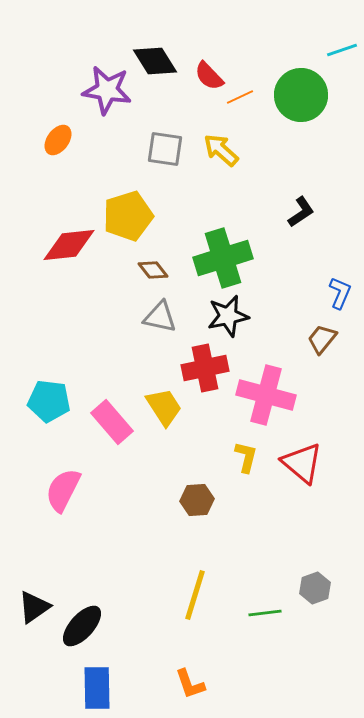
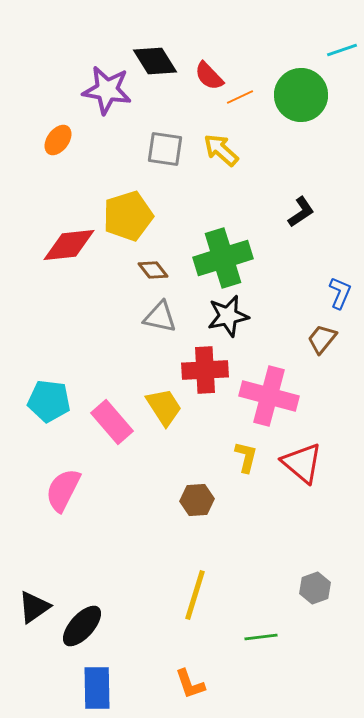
red cross: moved 2 px down; rotated 9 degrees clockwise
pink cross: moved 3 px right, 1 px down
green line: moved 4 px left, 24 px down
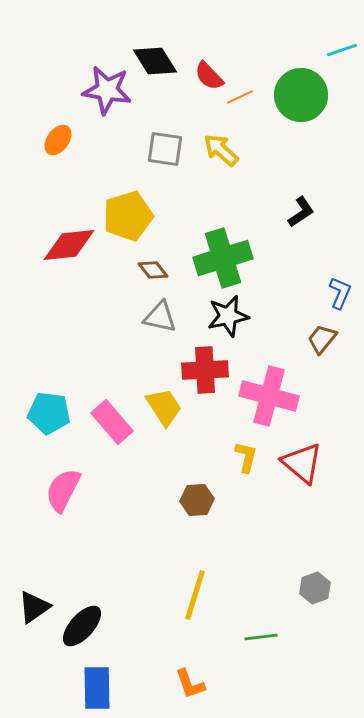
cyan pentagon: moved 12 px down
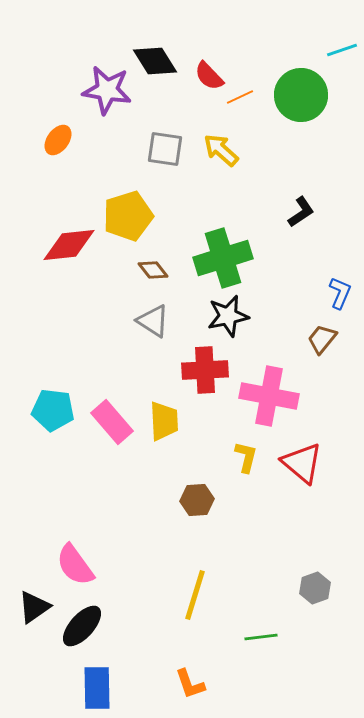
gray triangle: moved 7 px left, 4 px down; rotated 21 degrees clockwise
pink cross: rotated 4 degrees counterclockwise
yellow trapezoid: moved 14 px down; rotated 30 degrees clockwise
cyan pentagon: moved 4 px right, 3 px up
pink semicircle: moved 12 px right, 75 px down; rotated 63 degrees counterclockwise
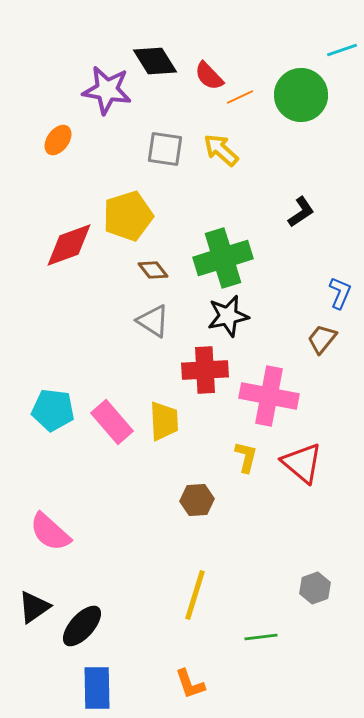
red diamond: rotated 14 degrees counterclockwise
pink semicircle: moved 25 px left, 33 px up; rotated 12 degrees counterclockwise
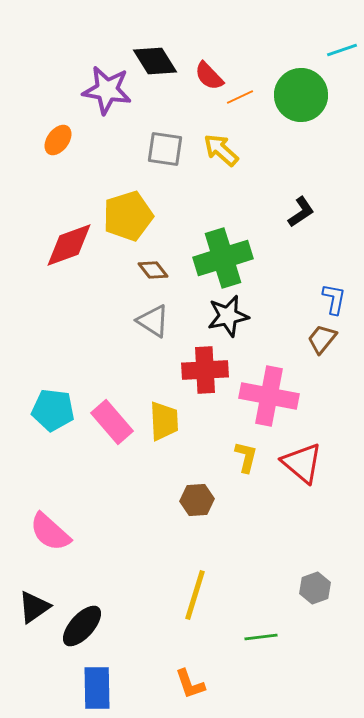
blue L-shape: moved 6 px left, 6 px down; rotated 12 degrees counterclockwise
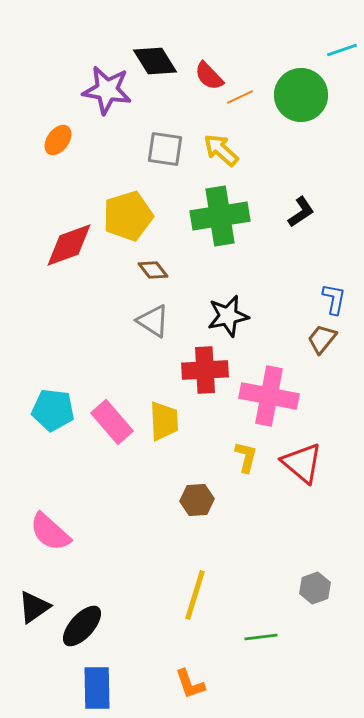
green cross: moved 3 px left, 42 px up; rotated 8 degrees clockwise
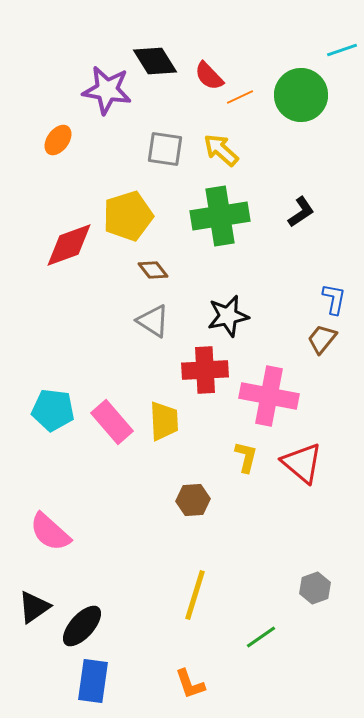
brown hexagon: moved 4 px left
green line: rotated 28 degrees counterclockwise
blue rectangle: moved 4 px left, 7 px up; rotated 9 degrees clockwise
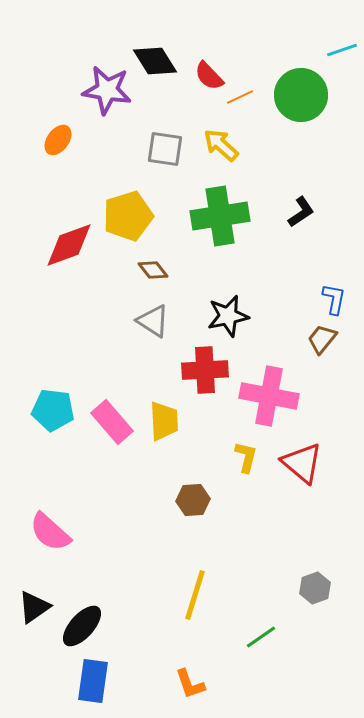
yellow arrow: moved 5 px up
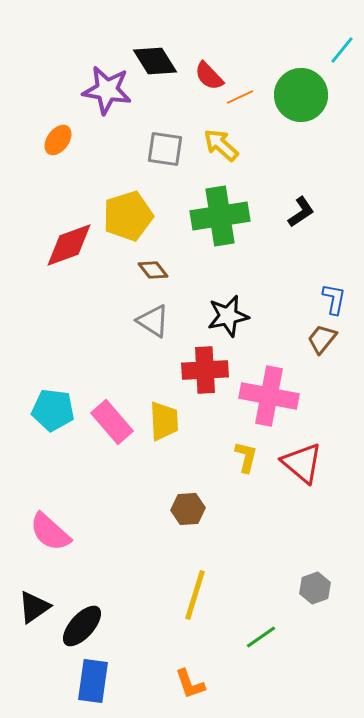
cyan line: rotated 32 degrees counterclockwise
brown hexagon: moved 5 px left, 9 px down
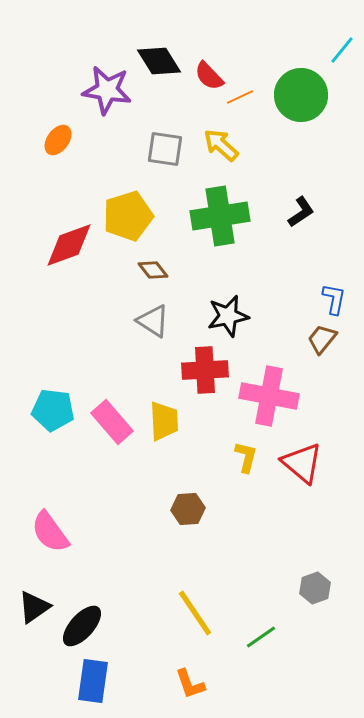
black diamond: moved 4 px right
pink semicircle: rotated 12 degrees clockwise
yellow line: moved 18 px down; rotated 51 degrees counterclockwise
